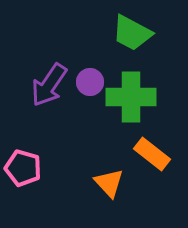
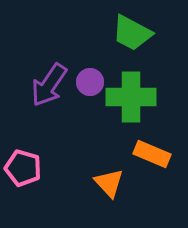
orange rectangle: rotated 15 degrees counterclockwise
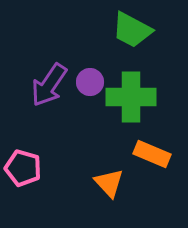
green trapezoid: moved 3 px up
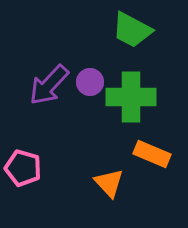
purple arrow: rotated 9 degrees clockwise
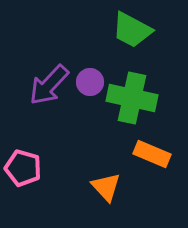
green cross: moved 1 px right, 1 px down; rotated 12 degrees clockwise
orange triangle: moved 3 px left, 4 px down
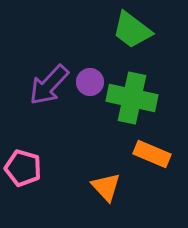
green trapezoid: rotated 9 degrees clockwise
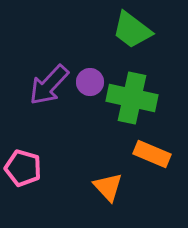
orange triangle: moved 2 px right
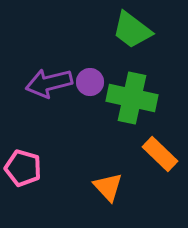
purple arrow: moved 2 px up; rotated 33 degrees clockwise
orange rectangle: moved 8 px right; rotated 21 degrees clockwise
